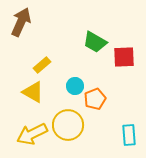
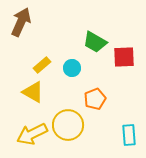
cyan circle: moved 3 px left, 18 px up
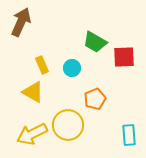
yellow rectangle: rotated 72 degrees counterclockwise
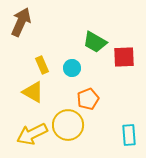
orange pentagon: moved 7 px left
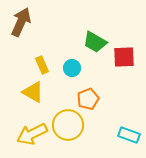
cyan rectangle: rotated 65 degrees counterclockwise
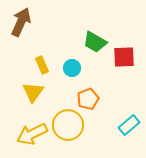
yellow triangle: rotated 35 degrees clockwise
cyan rectangle: moved 10 px up; rotated 60 degrees counterclockwise
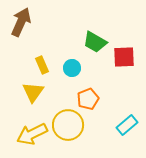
cyan rectangle: moved 2 px left
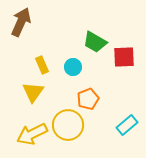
cyan circle: moved 1 px right, 1 px up
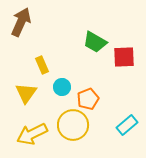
cyan circle: moved 11 px left, 20 px down
yellow triangle: moved 7 px left, 1 px down
yellow circle: moved 5 px right
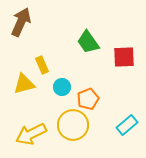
green trapezoid: moved 7 px left; rotated 25 degrees clockwise
yellow triangle: moved 2 px left, 9 px up; rotated 40 degrees clockwise
yellow arrow: moved 1 px left
